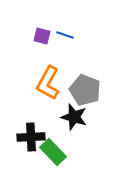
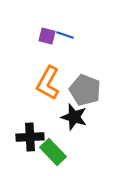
purple square: moved 5 px right
black cross: moved 1 px left
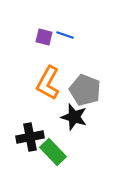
purple square: moved 3 px left, 1 px down
black cross: rotated 8 degrees counterclockwise
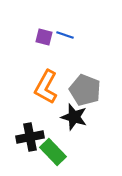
orange L-shape: moved 2 px left, 4 px down
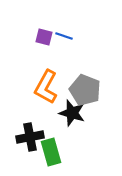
blue line: moved 1 px left, 1 px down
black star: moved 2 px left, 4 px up
green rectangle: moved 2 px left; rotated 28 degrees clockwise
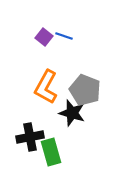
purple square: rotated 24 degrees clockwise
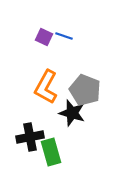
purple square: rotated 12 degrees counterclockwise
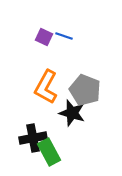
black cross: moved 3 px right, 1 px down
green rectangle: moved 2 px left; rotated 12 degrees counterclockwise
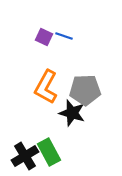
gray pentagon: rotated 24 degrees counterclockwise
black cross: moved 8 px left, 18 px down; rotated 20 degrees counterclockwise
